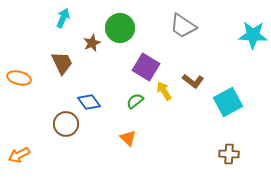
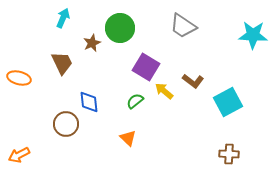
yellow arrow: rotated 18 degrees counterclockwise
blue diamond: rotated 30 degrees clockwise
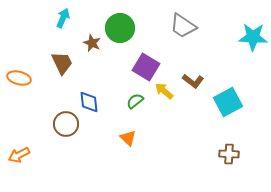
cyan star: moved 2 px down
brown star: rotated 24 degrees counterclockwise
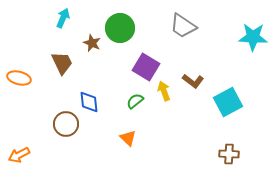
yellow arrow: rotated 30 degrees clockwise
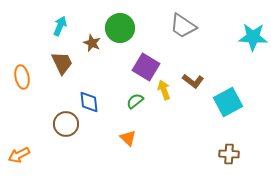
cyan arrow: moved 3 px left, 8 px down
orange ellipse: moved 3 px right, 1 px up; rotated 65 degrees clockwise
yellow arrow: moved 1 px up
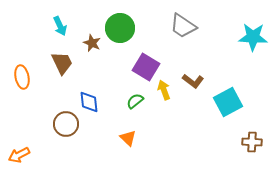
cyan arrow: rotated 132 degrees clockwise
brown cross: moved 23 px right, 12 px up
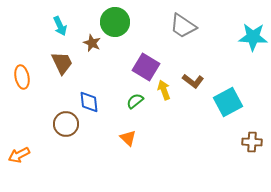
green circle: moved 5 px left, 6 px up
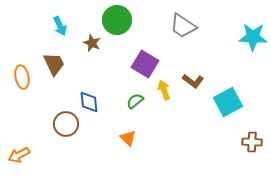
green circle: moved 2 px right, 2 px up
brown trapezoid: moved 8 px left, 1 px down
purple square: moved 1 px left, 3 px up
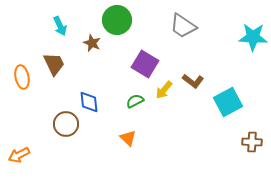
yellow arrow: rotated 120 degrees counterclockwise
green semicircle: rotated 12 degrees clockwise
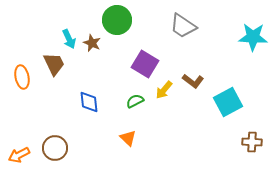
cyan arrow: moved 9 px right, 13 px down
brown circle: moved 11 px left, 24 px down
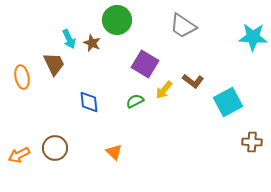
orange triangle: moved 14 px left, 14 px down
